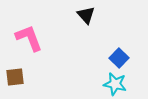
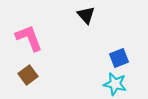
blue square: rotated 24 degrees clockwise
brown square: moved 13 px right, 2 px up; rotated 30 degrees counterclockwise
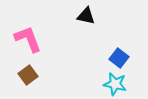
black triangle: moved 1 px down; rotated 36 degrees counterclockwise
pink L-shape: moved 1 px left, 1 px down
blue square: rotated 30 degrees counterclockwise
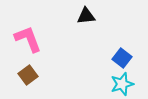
black triangle: rotated 18 degrees counterclockwise
blue square: moved 3 px right
cyan star: moved 7 px right; rotated 30 degrees counterclockwise
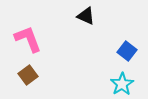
black triangle: rotated 30 degrees clockwise
blue square: moved 5 px right, 7 px up
cyan star: rotated 15 degrees counterclockwise
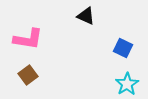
pink L-shape: rotated 120 degrees clockwise
blue square: moved 4 px left, 3 px up; rotated 12 degrees counterclockwise
cyan star: moved 5 px right
